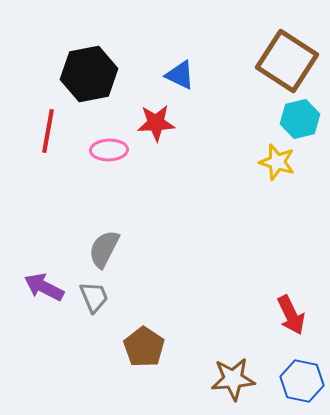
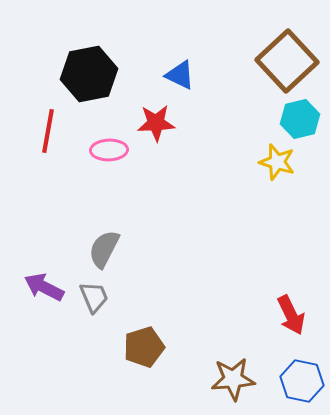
brown square: rotated 14 degrees clockwise
brown pentagon: rotated 21 degrees clockwise
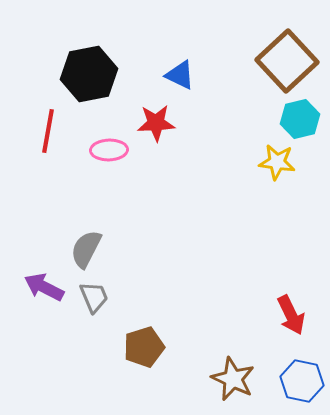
yellow star: rotated 9 degrees counterclockwise
gray semicircle: moved 18 px left
brown star: rotated 30 degrees clockwise
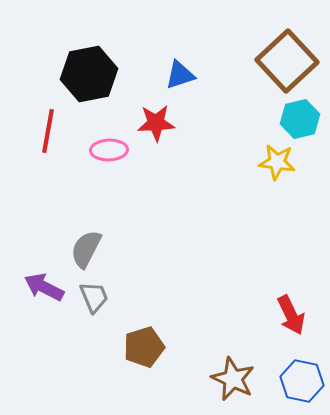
blue triangle: rotated 44 degrees counterclockwise
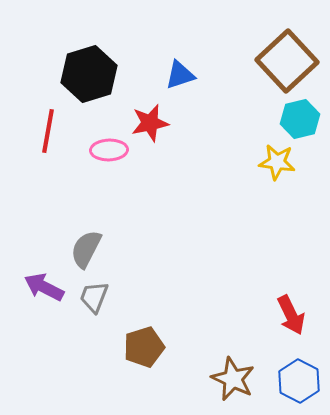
black hexagon: rotated 6 degrees counterclockwise
red star: moved 6 px left; rotated 9 degrees counterclockwise
gray trapezoid: rotated 136 degrees counterclockwise
blue hexagon: moved 3 px left; rotated 15 degrees clockwise
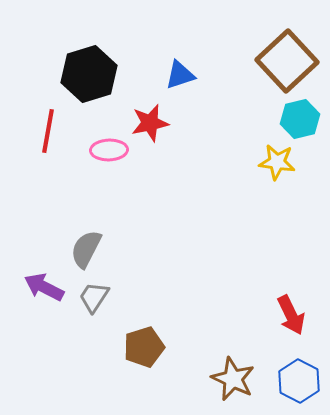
gray trapezoid: rotated 12 degrees clockwise
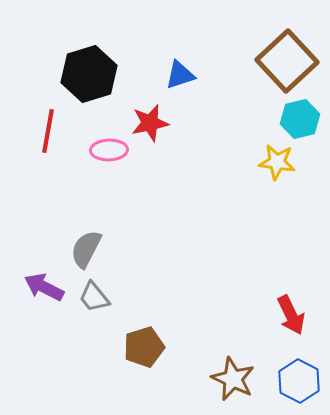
gray trapezoid: rotated 72 degrees counterclockwise
